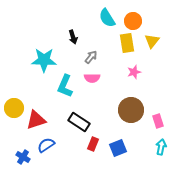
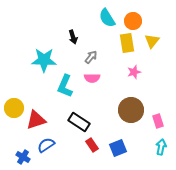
red rectangle: moved 1 px left, 1 px down; rotated 56 degrees counterclockwise
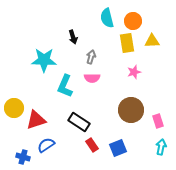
cyan semicircle: rotated 18 degrees clockwise
yellow triangle: rotated 49 degrees clockwise
gray arrow: rotated 24 degrees counterclockwise
blue cross: rotated 16 degrees counterclockwise
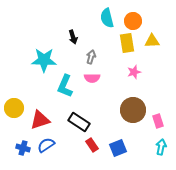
brown circle: moved 2 px right
red triangle: moved 4 px right
blue cross: moved 9 px up
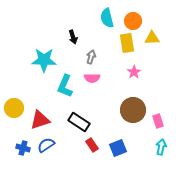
yellow triangle: moved 3 px up
pink star: rotated 16 degrees counterclockwise
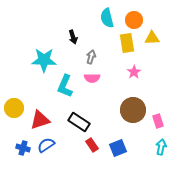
orange circle: moved 1 px right, 1 px up
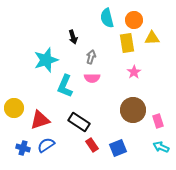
cyan star: moved 2 px right; rotated 20 degrees counterclockwise
cyan arrow: rotated 77 degrees counterclockwise
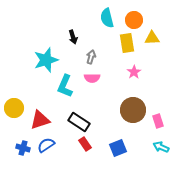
red rectangle: moved 7 px left, 1 px up
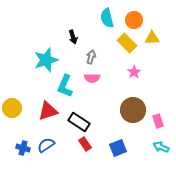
yellow rectangle: rotated 36 degrees counterclockwise
yellow circle: moved 2 px left
red triangle: moved 8 px right, 9 px up
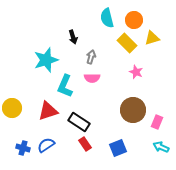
yellow triangle: rotated 14 degrees counterclockwise
pink star: moved 2 px right; rotated 16 degrees counterclockwise
pink rectangle: moved 1 px left, 1 px down; rotated 40 degrees clockwise
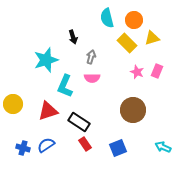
pink star: moved 1 px right
yellow circle: moved 1 px right, 4 px up
pink rectangle: moved 51 px up
cyan arrow: moved 2 px right
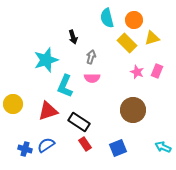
blue cross: moved 2 px right, 1 px down
